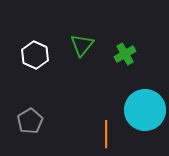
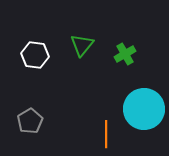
white hexagon: rotated 16 degrees counterclockwise
cyan circle: moved 1 px left, 1 px up
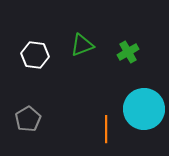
green triangle: rotated 30 degrees clockwise
green cross: moved 3 px right, 2 px up
gray pentagon: moved 2 px left, 2 px up
orange line: moved 5 px up
